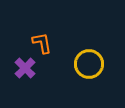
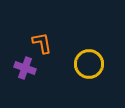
purple cross: rotated 25 degrees counterclockwise
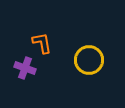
yellow circle: moved 4 px up
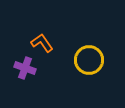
orange L-shape: rotated 25 degrees counterclockwise
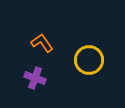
purple cross: moved 10 px right, 10 px down
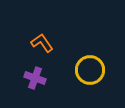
yellow circle: moved 1 px right, 10 px down
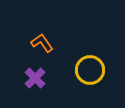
purple cross: rotated 25 degrees clockwise
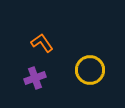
purple cross: rotated 25 degrees clockwise
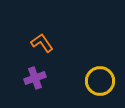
yellow circle: moved 10 px right, 11 px down
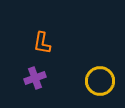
orange L-shape: rotated 135 degrees counterclockwise
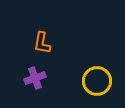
yellow circle: moved 3 px left
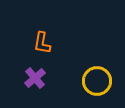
purple cross: rotated 20 degrees counterclockwise
